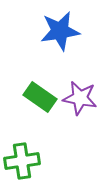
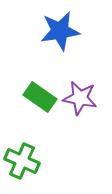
green cross: rotated 32 degrees clockwise
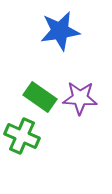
purple star: rotated 8 degrees counterclockwise
green cross: moved 25 px up
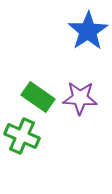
blue star: moved 28 px right; rotated 24 degrees counterclockwise
green rectangle: moved 2 px left
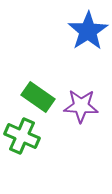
purple star: moved 1 px right, 8 px down
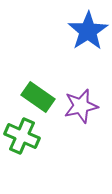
purple star: rotated 16 degrees counterclockwise
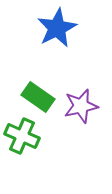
blue star: moved 31 px left, 3 px up; rotated 6 degrees clockwise
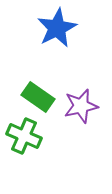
green cross: moved 2 px right
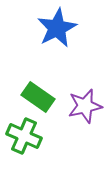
purple star: moved 4 px right
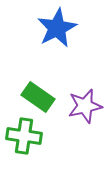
green cross: rotated 16 degrees counterclockwise
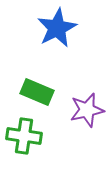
green rectangle: moved 1 px left, 5 px up; rotated 12 degrees counterclockwise
purple star: moved 2 px right, 4 px down
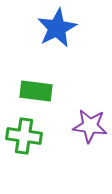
green rectangle: moved 1 px left, 1 px up; rotated 16 degrees counterclockwise
purple star: moved 3 px right, 16 px down; rotated 20 degrees clockwise
